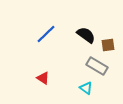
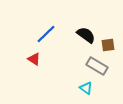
red triangle: moved 9 px left, 19 px up
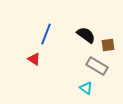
blue line: rotated 25 degrees counterclockwise
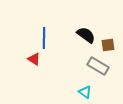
blue line: moved 2 px left, 4 px down; rotated 20 degrees counterclockwise
gray rectangle: moved 1 px right
cyan triangle: moved 1 px left, 4 px down
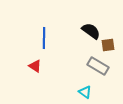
black semicircle: moved 5 px right, 4 px up
red triangle: moved 1 px right, 7 px down
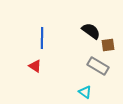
blue line: moved 2 px left
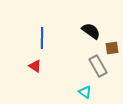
brown square: moved 4 px right, 3 px down
gray rectangle: rotated 30 degrees clockwise
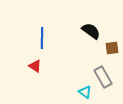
gray rectangle: moved 5 px right, 11 px down
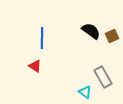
brown square: moved 12 px up; rotated 16 degrees counterclockwise
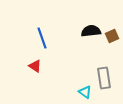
black semicircle: rotated 42 degrees counterclockwise
blue line: rotated 20 degrees counterclockwise
gray rectangle: moved 1 px right, 1 px down; rotated 20 degrees clockwise
